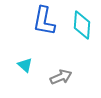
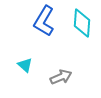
blue L-shape: rotated 20 degrees clockwise
cyan diamond: moved 2 px up
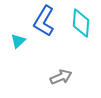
cyan diamond: moved 1 px left
cyan triangle: moved 7 px left, 24 px up; rotated 35 degrees clockwise
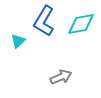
cyan diamond: moved 1 px down; rotated 76 degrees clockwise
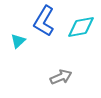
cyan diamond: moved 3 px down
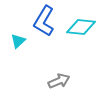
cyan diamond: rotated 16 degrees clockwise
gray arrow: moved 2 px left, 4 px down
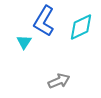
cyan diamond: rotated 32 degrees counterclockwise
cyan triangle: moved 6 px right, 1 px down; rotated 14 degrees counterclockwise
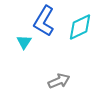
cyan diamond: moved 1 px left
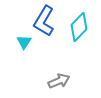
cyan diamond: moved 1 px left; rotated 20 degrees counterclockwise
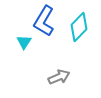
gray arrow: moved 4 px up
